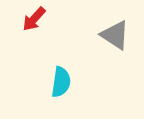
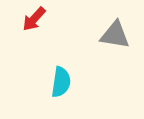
gray triangle: rotated 24 degrees counterclockwise
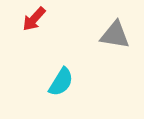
cyan semicircle: rotated 24 degrees clockwise
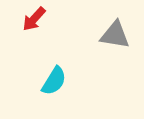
cyan semicircle: moved 7 px left, 1 px up
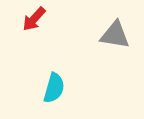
cyan semicircle: moved 7 px down; rotated 16 degrees counterclockwise
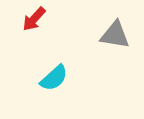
cyan semicircle: moved 10 px up; rotated 32 degrees clockwise
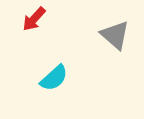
gray triangle: rotated 32 degrees clockwise
